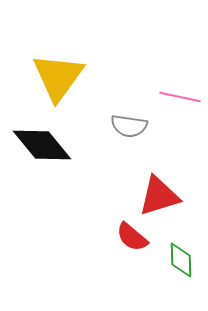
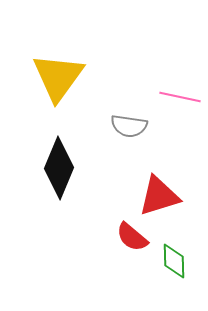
black diamond: moved 17 px right, 23 px down; rotated 62 degrees clockwise
green diamond: moved 7 px left, 1 px down
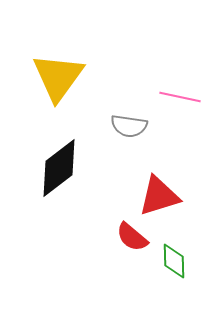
black diamond: rotated 30 degrees clockwise
